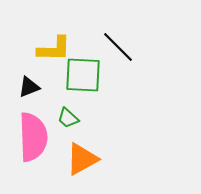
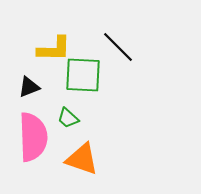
orange triangle: rotated 48 degrees clockwise
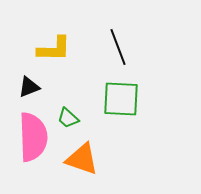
black line: rotated 24 degrees clockwise
green square: moved 38 px right, 24 px down
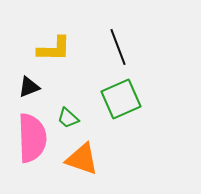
green square: rotated 27 degrees counterclockwise
pink semicircle: moved 1 px left, 1 px down
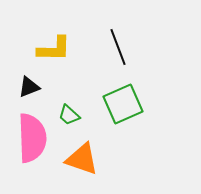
green square: moved 2 px right, 5 px down
green trapezoid: moved 1 px right, 3 px up
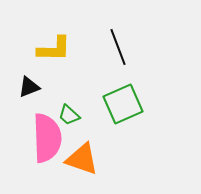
pink semicircle: moved 15 px right
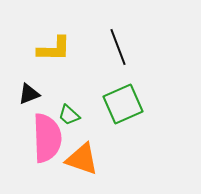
black triangle: moved 7 px down
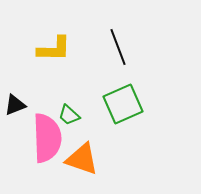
black triangle: moved 14 px left, 11 px down
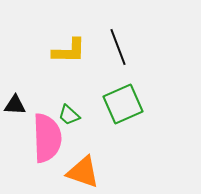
yellow L-shape: moved 15 px right, 2 px down
black triangle: rotated 25 degrees clockwise
orange triangle: moved 1 px right, 13 px down
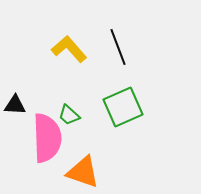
yellow L-shape: moved 2 px up; rotated 132 degrees counterclockwise
green square: moved 3 px down
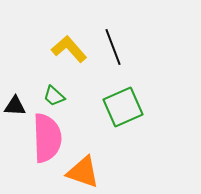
black line: moved 5 px left
black triangle: moved 1 px down
green trapezoid: moved 15 px left, 19 px up
